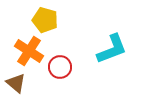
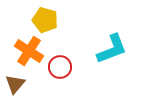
brown triangle: moved 1 px left, 1 px down; rotated 30 degrees clockwise
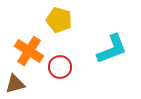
yellow pentagon: moved 14 px right
brown triangle: rotated 35 degrees clockwise
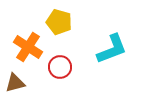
yellow pentagon: moved 2 px down
orange cross: moved 1 px left, 4 px up
brown triangle: moved 1 px up
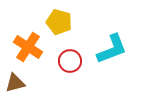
red circle: moved 10 px right, 6 px up
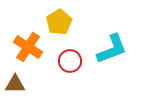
yellow pentagon: rotated 25 degrees clockwise
brown triangle: moved 1 px down; rotated 15 degrees clockwise
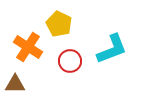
yellow pentagon: moved 2 px down; rotated 15 degrees counterclockwise
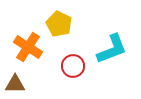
red circle: moved 3 px right, 5 px down
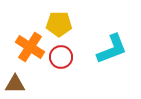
yellow pentagon: rotated 25 degrees counterclockwise
orange cross: moved 2 px right
red circle: moved 12 px left, 9 px up
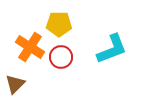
brown triangle: rotated 45 degrees counterclockwise
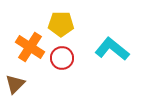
yellow pentagon: moved 2 px right
cyan L-shape: rotated 120 degrees counterclockwise
red circle: moved 1 px right, 1 px down
